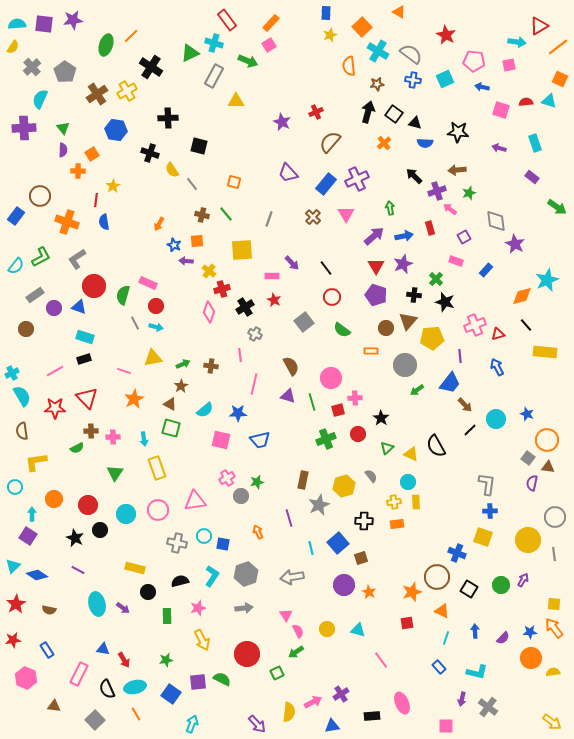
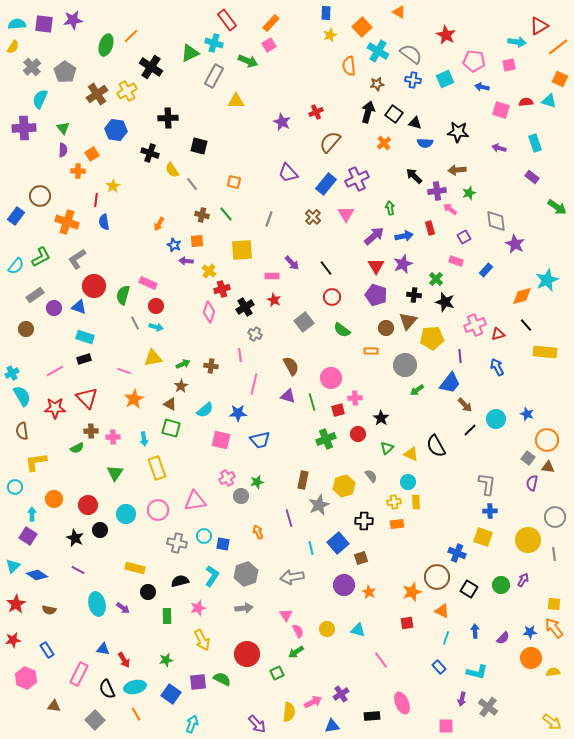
purple cross at (437, 191): rotated 12 degrees clockwise
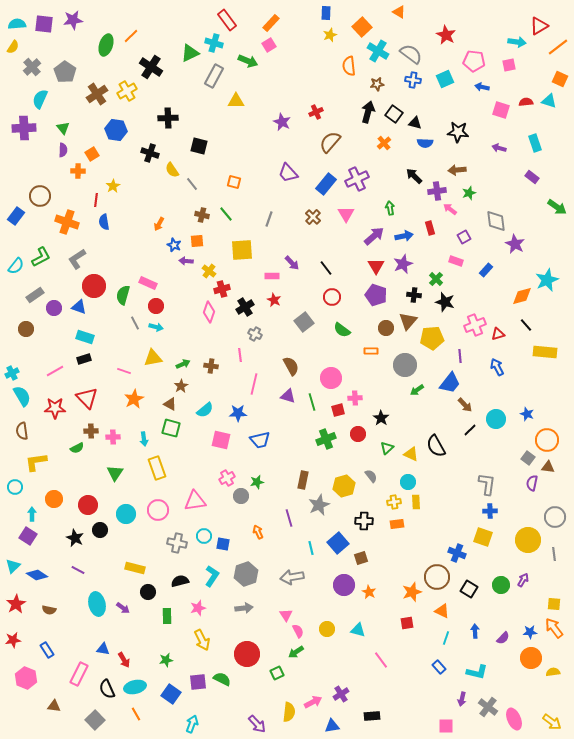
pink ellipse at (402, 703): moved 112 px right, 16 px down
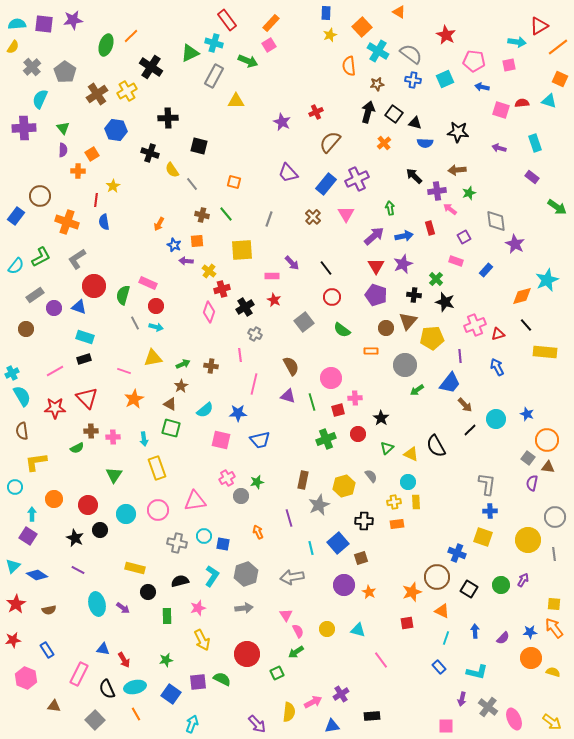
red semicircle at (526, 102): moved 4 px left, 1 px down
green triangle at (115, 473): moved 1 px left, 2 px down
brown semicircle at (49, 610): rotated 24 degrees counterclockwise
yellow semicircle at (553, 672): rotated 24 degrees clockwise
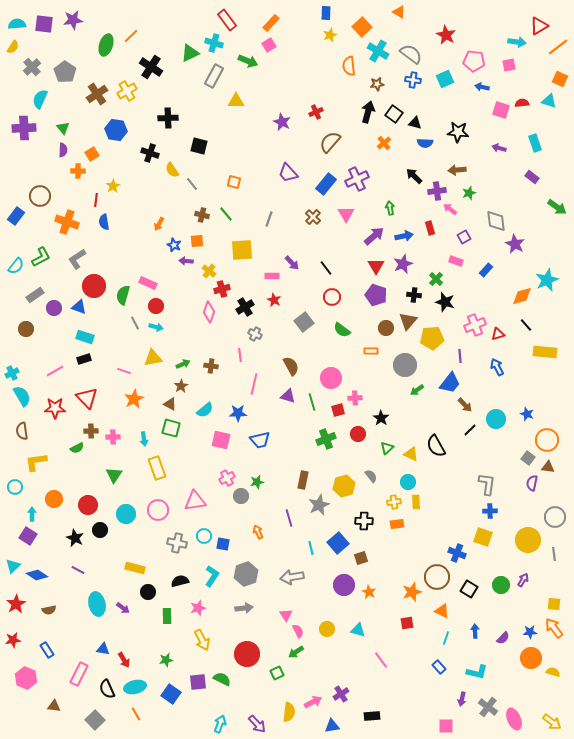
cyan arrow at (192, 724): moved 28 px right
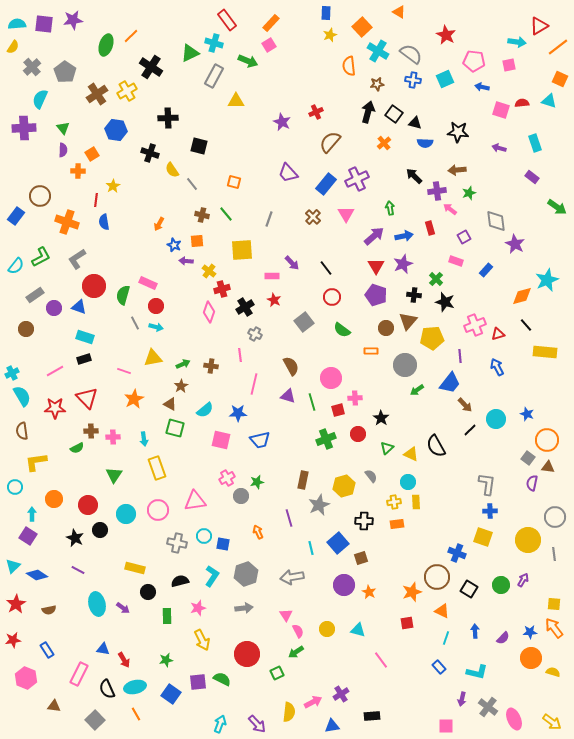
green square at (171, 428): moved 4 px right
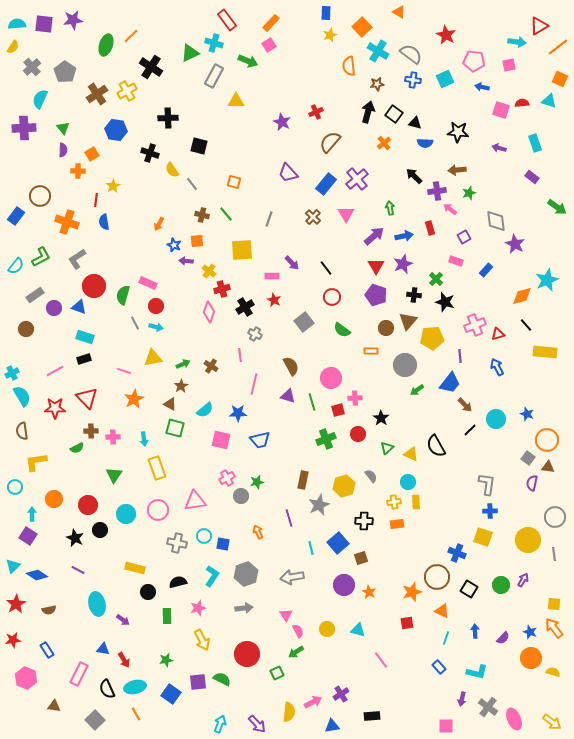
purple cross at (357, 179): rotated 15 degrees counterclockwise
brown cross at (211, 366): rotated 24 degrees clockwise
black semicircle at (180, 581): moved 2 px left, 1 px down
purple arrow at (123, 608): moved 12 px down
blue star at (530, 632): rotated 24 degrees clockwise
